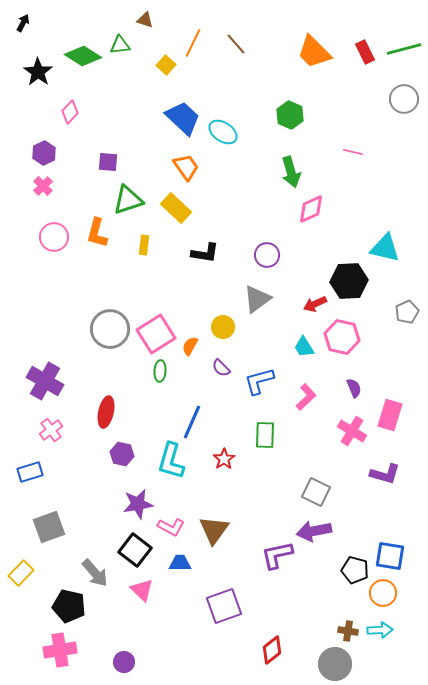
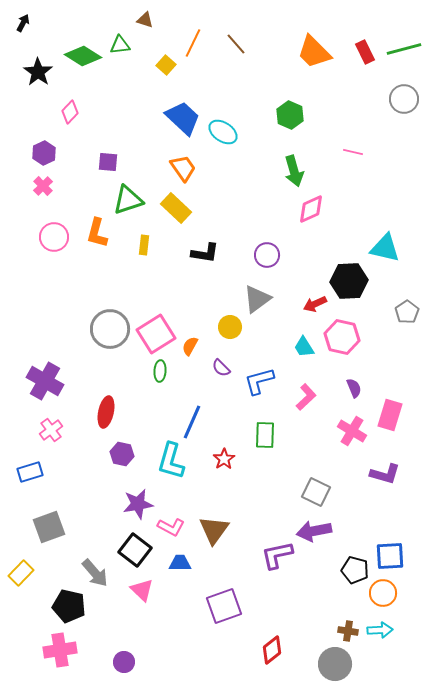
orange trapezoid at (186, 167): moved 3 px left, 1 px down
green arrow at (291, 172): moved 3 px right, 1 px up
gray pentagon at (407, 312): rotated 10 degrees counterclockwise
yellow circle at (223, 327): moved 7 px right
blue square at (390, 556): rotated 12 degrees counterclockwise
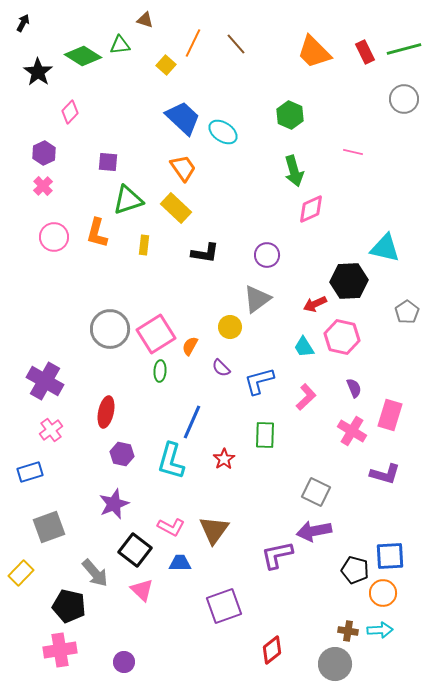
purple star at (138, 504): moved 24 px left; rotated 12 degrees counterclockwise
